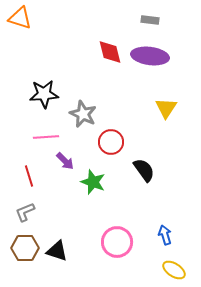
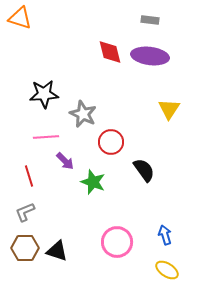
yellow triangle: moved 3 px right, 1 px down
yellow ellipse: moved 7 px left
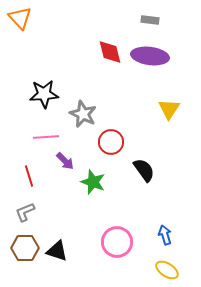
orange triangle: rotated 30 degrees clockwise
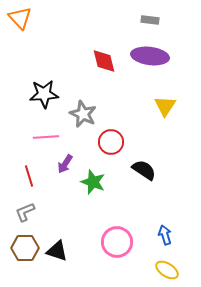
red diamond: moved 6 px left, 9 px down
yellow triangle: moved 4 px left, 3 px up
purple arrow: moved 3 px down; rotated 78 degrees clockwise
black semicircle: rotated 20 degrees counterclockwise
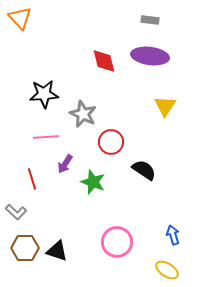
red line: moved 3 px right, 3 px down
gray L-shape: moved 9 px left; rotated 115 degrees counterclockwise
blue arrow: moved 8 px right
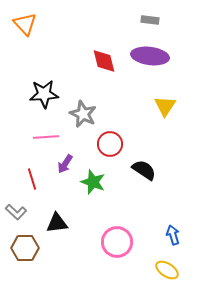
orange triangle: moved 5 px right, 6 px down
red circle: moved 1 px left, 2 px down
black triangle: moved 28 px up; rotated 25 degrees counterclockwise
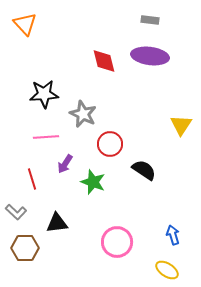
yellow triangle: moved 16 px right, 19 px down
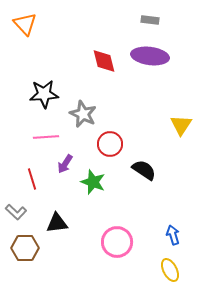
yellow ellipse: moved 3 px right; rotated 30 degrees clockwise
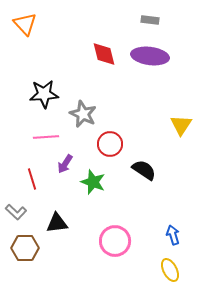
red diamond: moved 7 px up
pink circle: moved 2 px left, 1 px up
